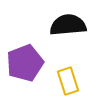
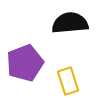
black semicircle: moved 2 px right, 2 px up
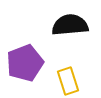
black semicircle: moved 2 px down
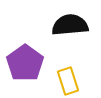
purple pentagon: rotated 15 degrees counterclockwise
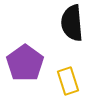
black semicircle: moved 2 px right, 2 px up; rotated 90 degrees counterclockwise
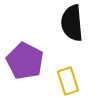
purple pentagon: moved 2 px up; rotated 9 degrees counterclockwise
